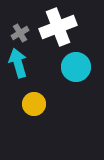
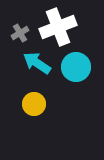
cyan arrow: moved 19 px right; rotated 40 degrees counterclockwise
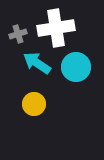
white cross: moved 2 px left, 1 px down; rotated 12 degrees clockwise
gray cross: moved 2 px left, 1 px down; rotated 12 degrees clockwise
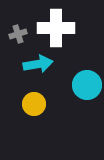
white cross: rotated 9 degrees clockwise
cyan arrow: moved 1 px right, 1 px down; rotated 136 degrees clockwise
cyan circle: moved 11 px right, 18 px down
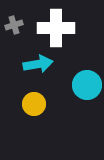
gray cross: moved 4 px left, 9 px up
